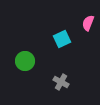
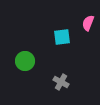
cyan square: moved 2 px up; rotated 18 degrees clockwise
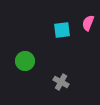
cyan square: moved 7 px up
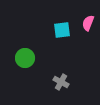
green circle: moved 3 px up
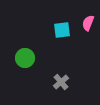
gray cross: rotated 21 degrees clockwise
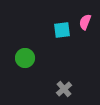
pink semicircle: moved 3 px left, 1 px up
gray cross: moved 3 px right, 7 px down
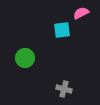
pink semicircle: moved 4 px left, 9 px up; rotated 42 degrees clockwise
gray cross: rotated 35 degrees counterclockwise
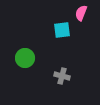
pink semicircle: rotated 42 degrees counterclockwise
gray cross: moved 2 px left, 13 px up
